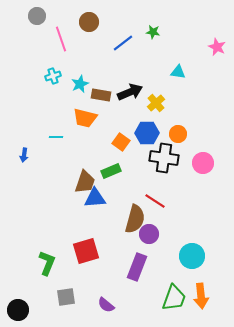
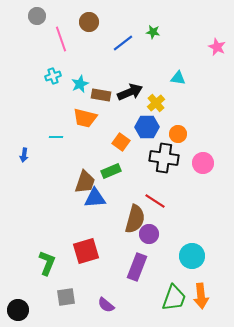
cyan triangle: moved 6 px down
blue hexagon: moved 6 px up
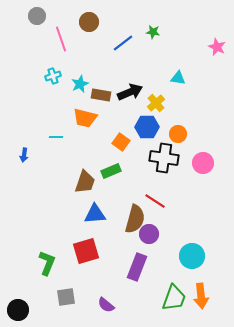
blue triangle: moved 16 px down
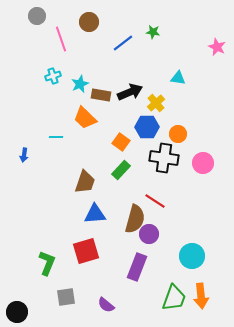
orange trapezoid: rotated 30 degrees clockwise
green rectangle: moved 10 px right, 1 px up; rotated 24 degrees counterclockwise
black circle: moved 1 px left, 2 px down
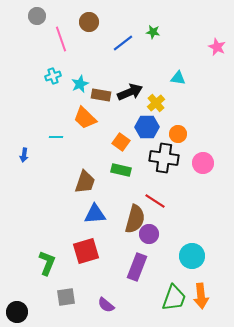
green rectangle: rotated 60 degrees clockwise
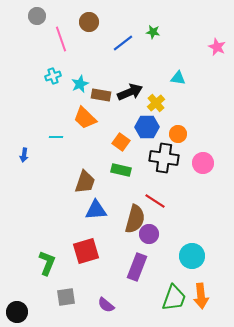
blue triangle: moved 1 px right, 4 px up
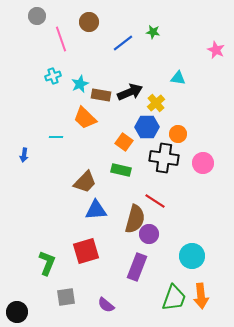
pink star: moved 1 px left, 3 px down
orange square: moved 3 px right
brown trapezoid: rotated 25 degrees clockwise
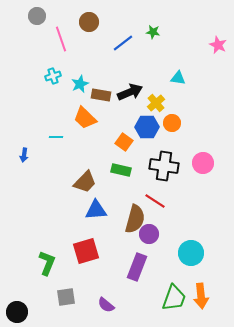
pink star: moved 2 px right, 5 px up
orange circle: moved 6 px left, 11 px up
black cross: moved 8 px down
cyan circle: moved 1 px left, 3 px up
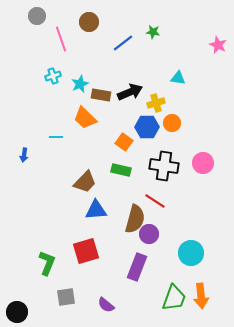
yellow cross: rotated 24 degrees clockwise
